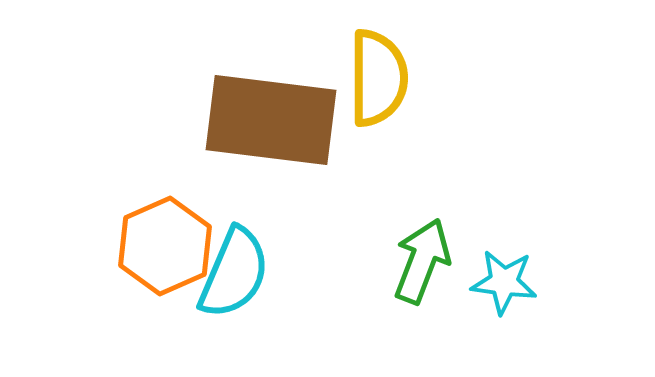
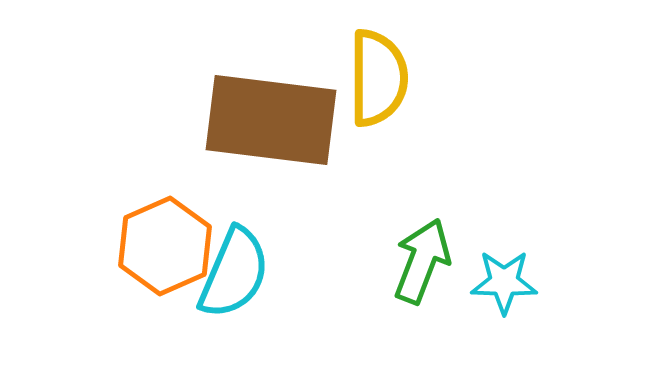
cyan star: rotated 6 degrees counterclockwise
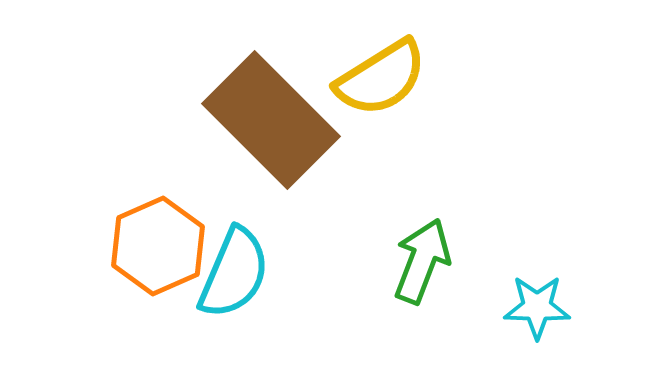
yellow semicircle: moved 3 px right; rotated 58 degrees clockwise
brown rectangle: rotated 38 degrees clockwise
orange hexagon: moved 7 px left
cyan star: moved 33 px right, 25 px down
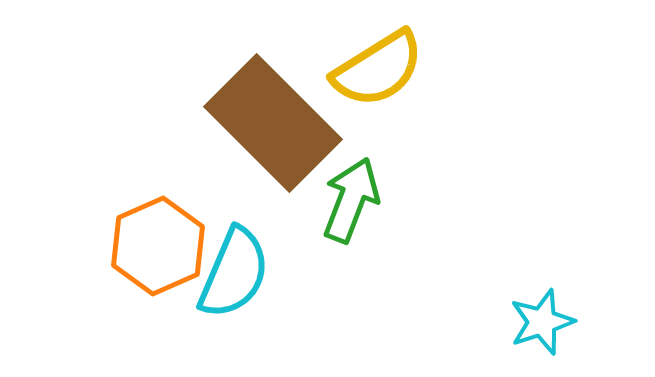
yellow semicircle: moved 3 px left, 9 px up
brown rectangle: moved 2 px right, 3 px down
green arrow: moved 71 px left, 61 px up
cyan star: moved 5 px right, 15 px down; rotated 20 degrees counterclockwise
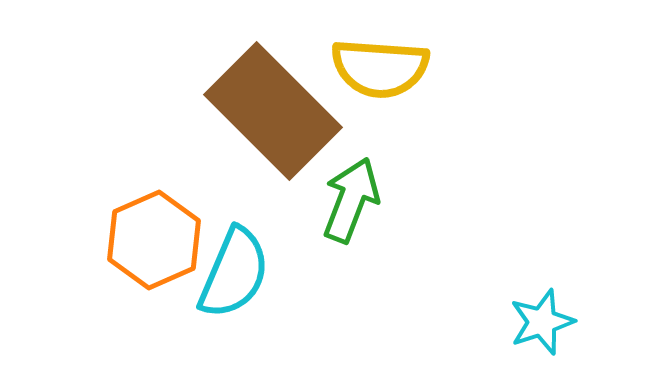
yellow semicircle: moved 2 px right, 1 px up; rotated 36 degrees clockwise
brown rectangle: moved 12 px up
orange hexagon: moved 4 px left, 6 px up
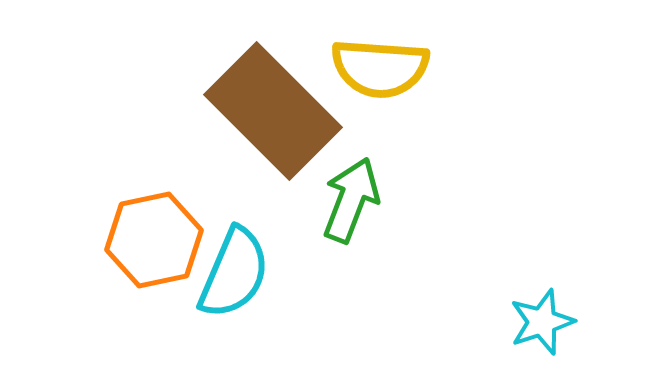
orange hexagon: rotated 12 degrees clockwise
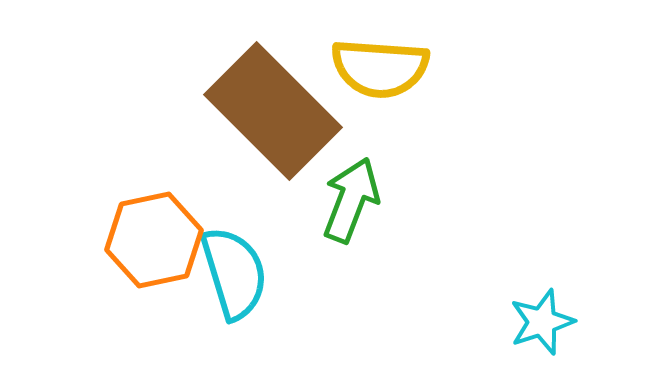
cyan semicircle: rotated 40 degrees counterclockwise
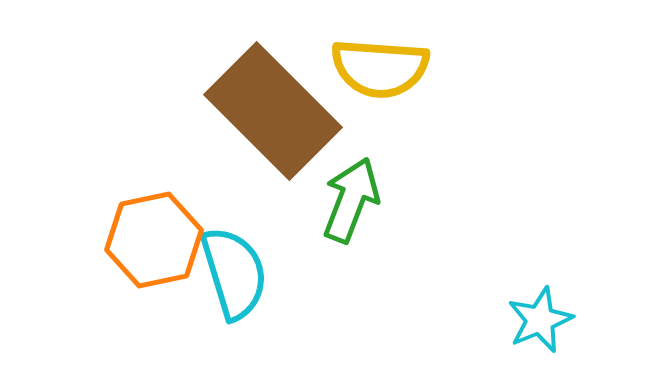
cyan star: moved 2 px left, 2 px up; rotated 4 degrees counterclockwise
